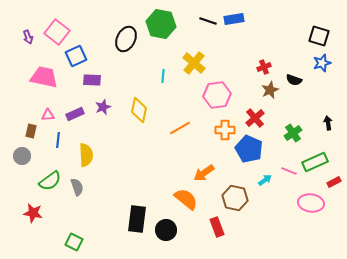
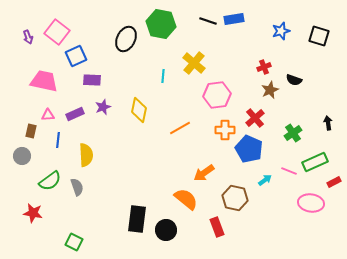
blue star at (322, 63): moved 41 px left, 32 px up
pink trapezoid at (44, 77): moved 4 px down
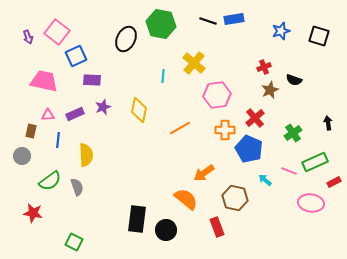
cyan arrow at (265, 180): rotated 104 degrees counterclockwise
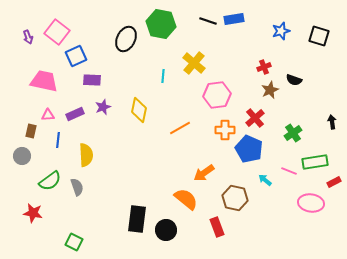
black arrow at (328, 123): moved 4 px right, 1 px up
green rectangle at (315, 162): rotated 15 degrees clockwise
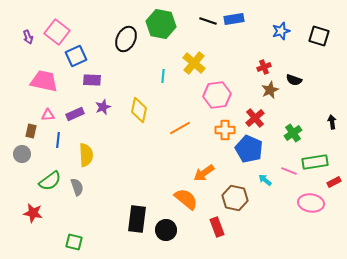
gray circle at (22, 156): moved 2 px up
green square at (74, 242): rotated 12 degrees counterclockwise
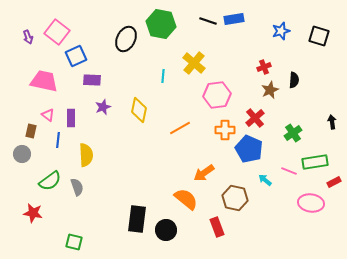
black semicircle at (294, 80): rotated 105 degrees counterclockwise
purple rectangle at (75, 114): moved 4 px left, 4 px down; rotated 66 degrees counterclockwise
pink triangle at (48, 115): rotated 40 degrees clockwise
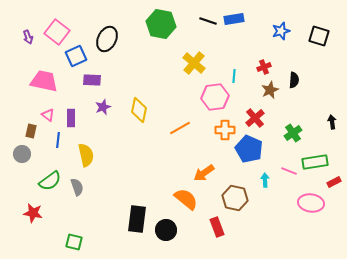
black ellipse at (126, 39): moved 19 px left
cyan line at (163, 76): moved 71 px right
pink hexagon at (217, 95): moved 2 px left, 2 px down
yellow semicircle at (86, 155): rotated 10 degrees counterclockwise
cyan arrow at (265, 180): rotated 48 degrees clockwise
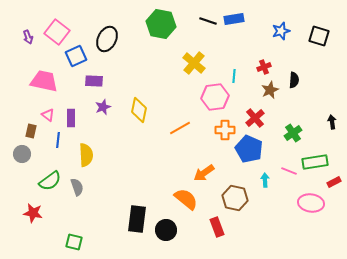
purple rectangle at (92, 80): moved 2 px right, 1 px down
yellow semicircle at (86, 155): rotated 10 degrees clockwise
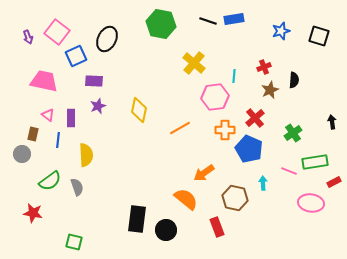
purple star at (103, 107): moved 5 px left, 1 px up
brown rectangle at (31, 131): moved 2 px right, 3 px down
cyan arrow at (265, 180): moved 2 px left, 3 px down
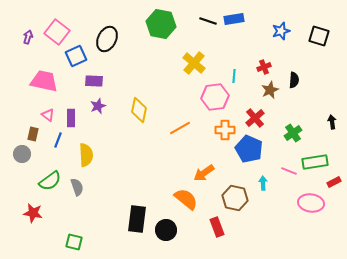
purple arrow at (28, 37): rotated 144 degrees counterclockwise
blue line at (58, 140): rotated 14 degrees clockwise
